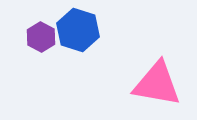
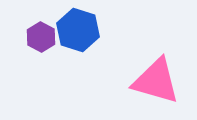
pink triangle: moved 1 px left, 3 px up; rotated 6 degrees clockwise
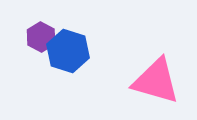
blue hexagon: moved 10 px left, 21 px down
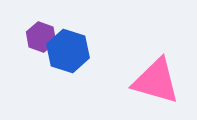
purple hexagon: rotated 8 degrees counterclockwise
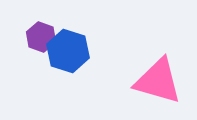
pink triangle: moved 2 px right
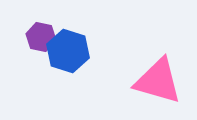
purple hexagon: rotated 8 degrees counterclockwise
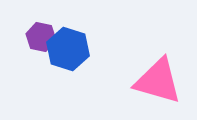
blue hexagon: moved 2 px up
